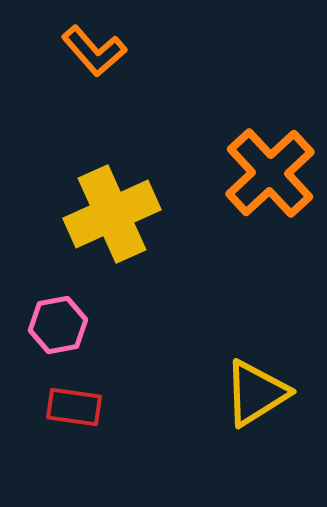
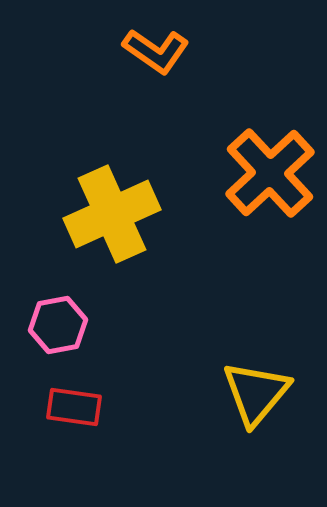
orange L-shape: moved 62 px right; rotated 14 degrees counterclockwise
yellow triangle: rotated 18 degrees counterclockwise
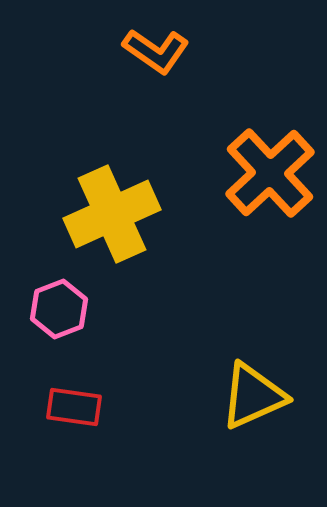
pink hexagon: moved 1 px right, 16 px up; rotated 10 degrees counterclockwise
yellow triangle: moved 3 px left, 3 px down; rotated 26 degrees clockwise
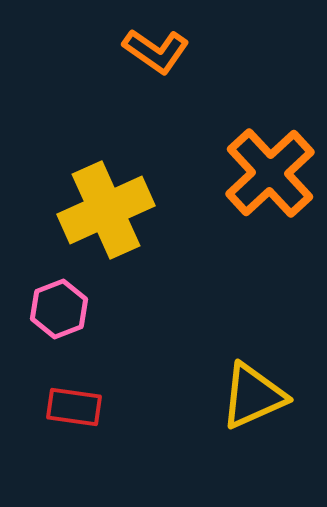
yellow cross: moved 6 px left, 4 px up
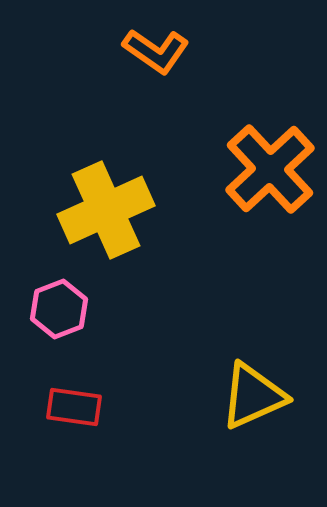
orange cross: moved 4 px up
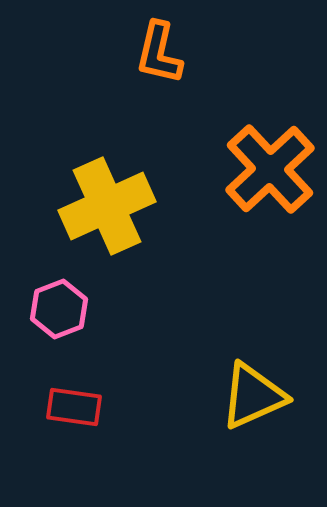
orange L-shape: moved 3 px right, 2 px down; rotated 68 degrees clockwise
yellow cross: moved 1 px right, 4 px up
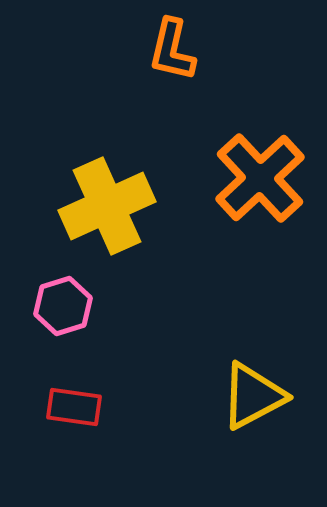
orange L-shape: moved 13 px right, 3 px up
orange cross: moved 10 px left, 9 px down
pink hexagon: moved 4 px right, 3 px up; rotated 4 degrees clockwise
yellow triangle: rotated 4 degrees counterclockwise
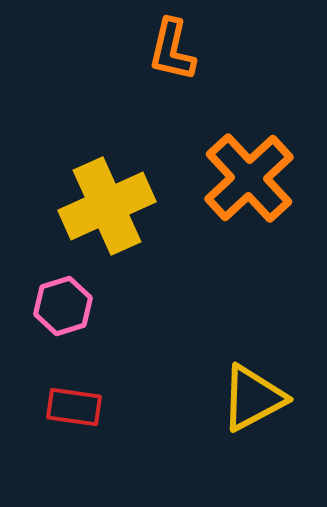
orange cross: moved 11 px left
yellow triangle: moved 2 px down
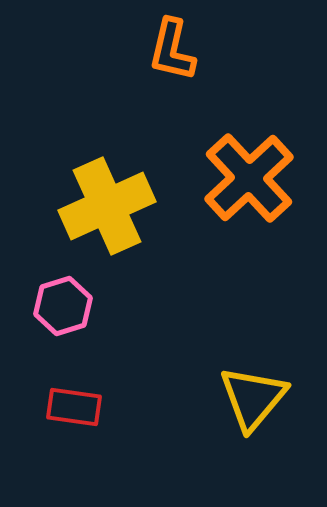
yellow triangle: rotated 22 degrees counterclockwise
